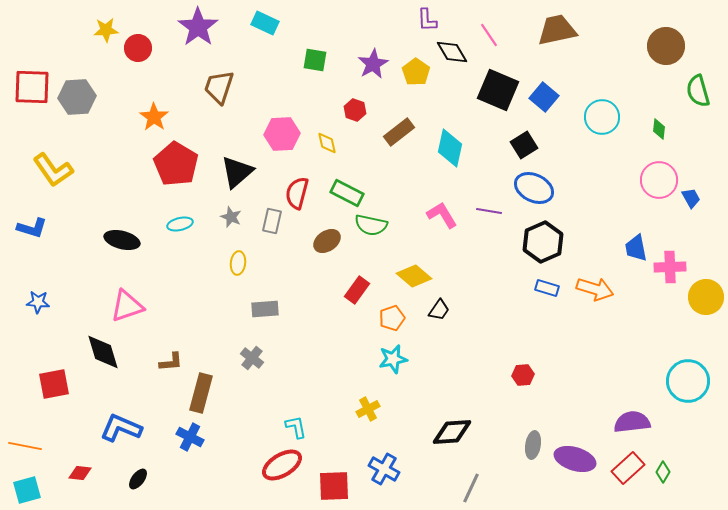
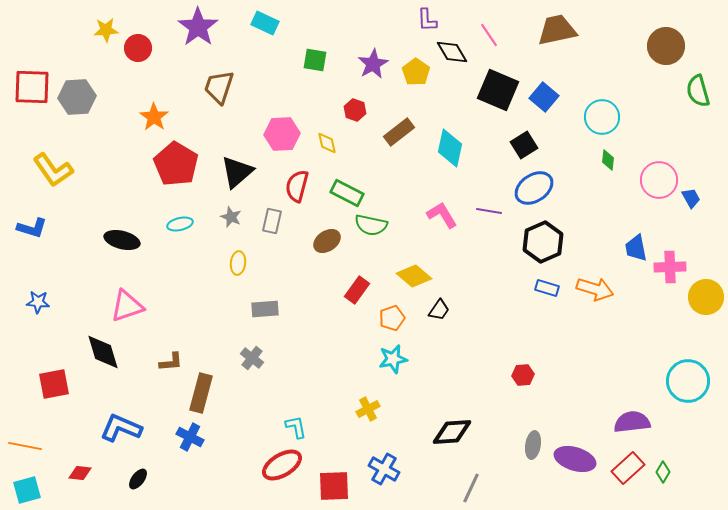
green diamond at (659, 129): moved 51 px left, 31 px down
blue ellipse at (534, 188): rotated 60 degrees counterclockwise
red semicircle at (297, 193): moved 7 px up
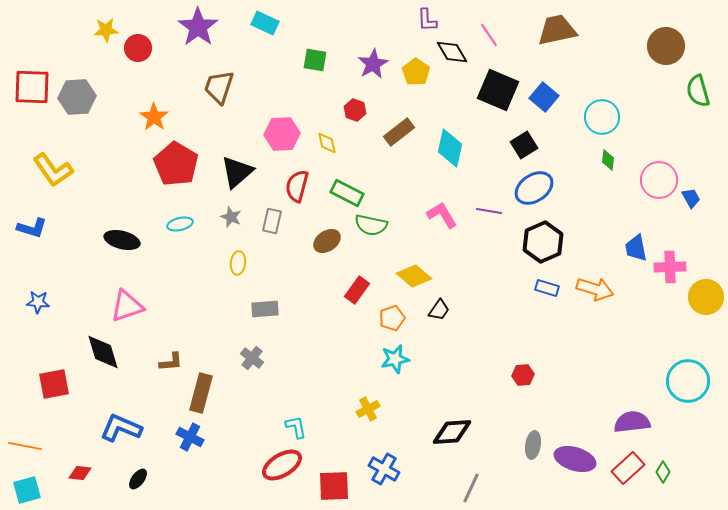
cyan star at (393, 359): moved 2 px right
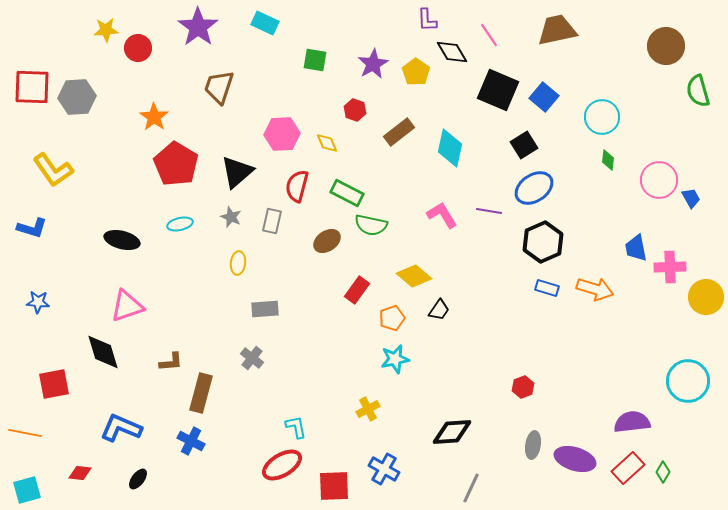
yellow diamond at (327, 143): rotated 10 degrees counterclockwise
red hexagon at (523, 375): moved 12 px down; rotated 15 degrees counterclockwise
blue cross at (190, 437): moved 1 px right, 4 px down
orange line at (25, 446): moved 13 px up
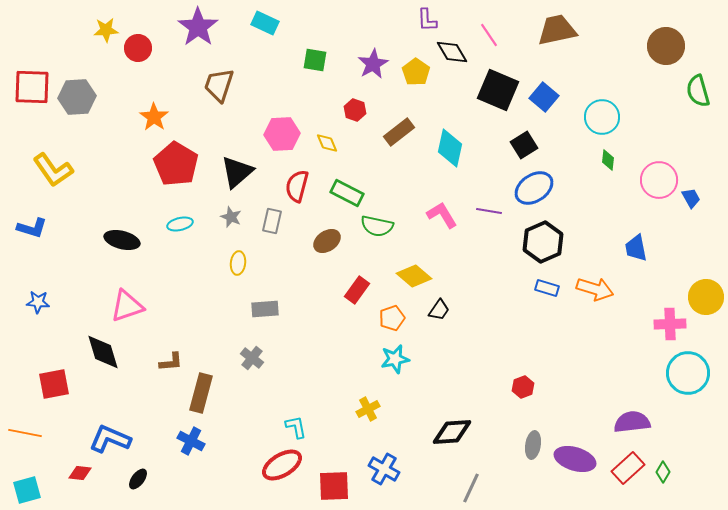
brown trapezoid at (219, 87): moved 2 px up
green semicircle at (371, 225): moved 6 px right, 1 px down
pink cross at (670, 267): moved 57 px down
cyan circle at (688, 381): moved 8 px up
blue L-shape at (121, 428): moved 11 px left, 11 px down
